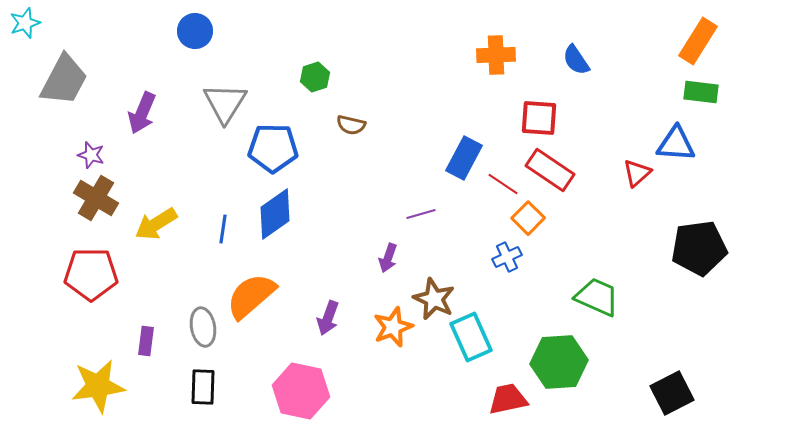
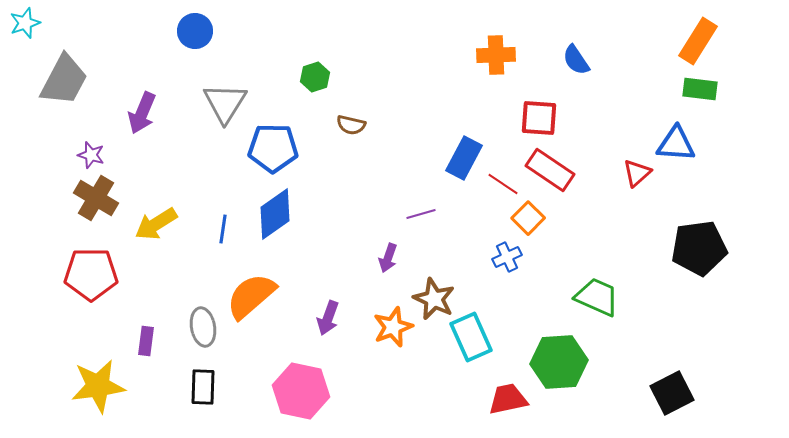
green rectangle at (701, 92): moved 1 px left, 3 px up
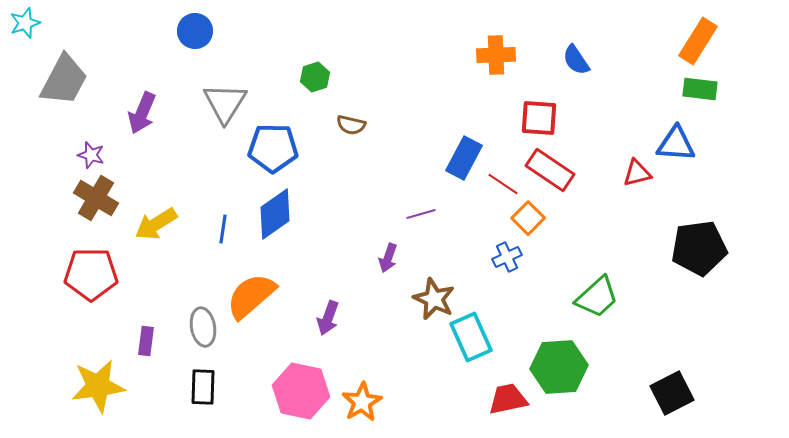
red triangle at (637, 173): rotated 28 degrees clockwise
green trapezoid at (597, 297): rotated 114 degrees clockwise
orange star at (393, 327): moved 31 px left, 75 px down; rotated 9 degrees counterclockwise
green hexagon at (559, 362): moved 5 px down
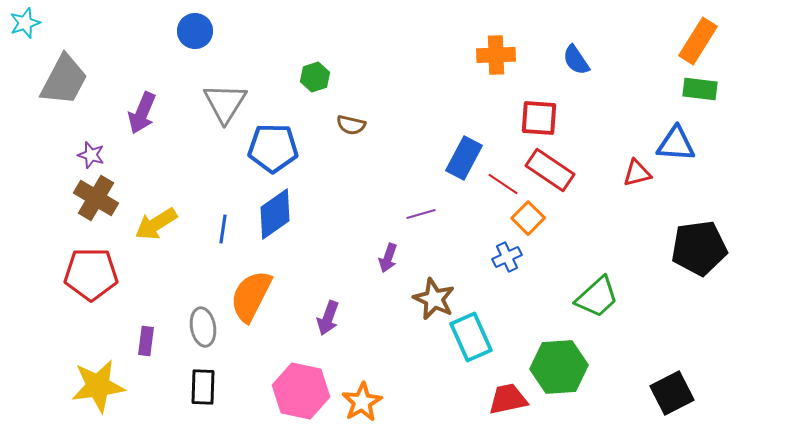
orange semicircle at (251, 296): rotated 22 degrees counterclockwise
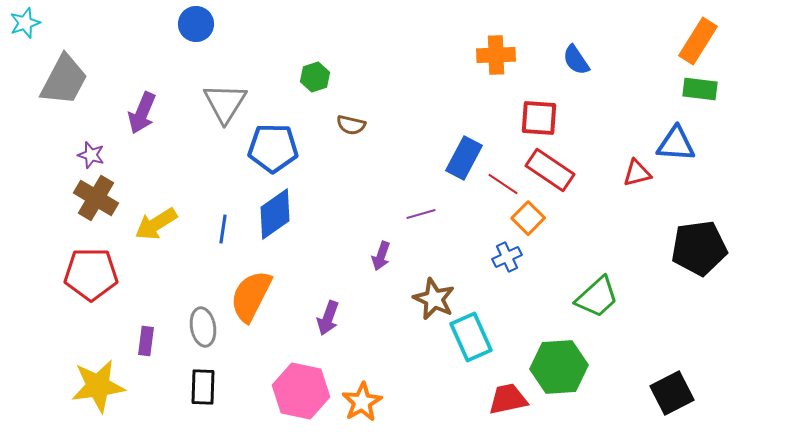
blue circle at (195, 31): moved 1 px right, 7 px up
purple arrow at (388, 258): moved 7 px left, 2 px up
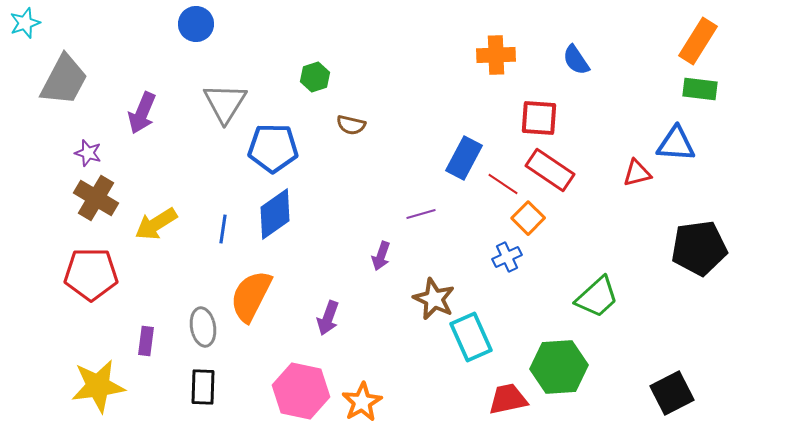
purple star at (91, 155): moved 3 px left, 2 px up
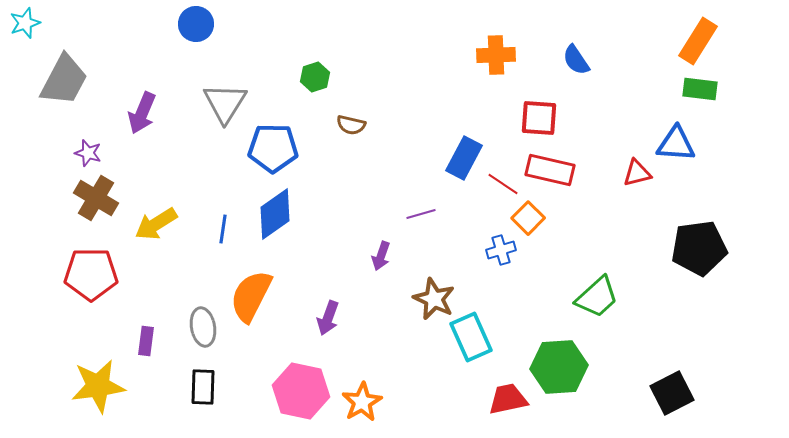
red rectangle at (550, 170): rotated 21 degrees counterclockwise
blue cross at (507, 257): moved 6 px left, 7 px up; rotated 8 degrees clockwise
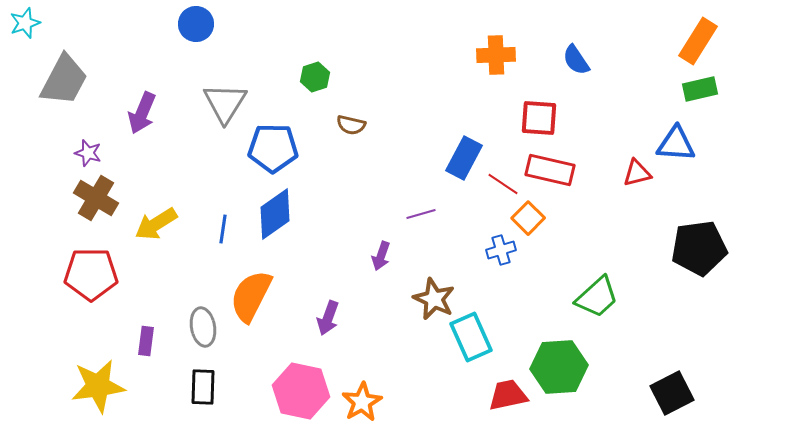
green rectangle at (700, 89): rotated 20 degrees counterclockwise
red trapezoid at (508, 399): moved 4 px up
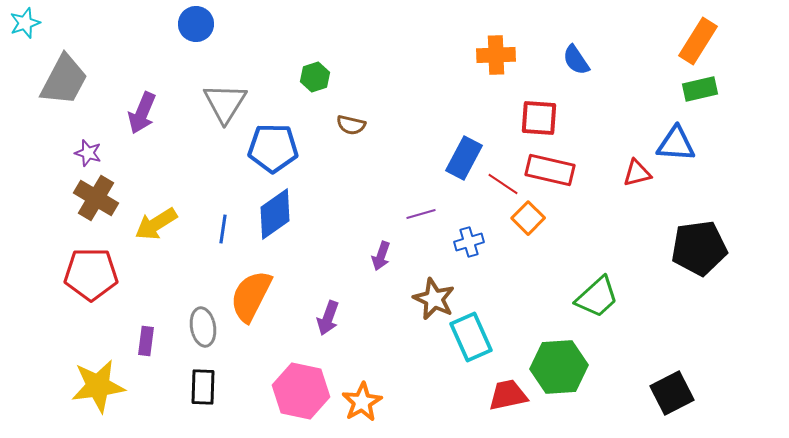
blue cross at (501, 250): moved 32 px left, 8 px up
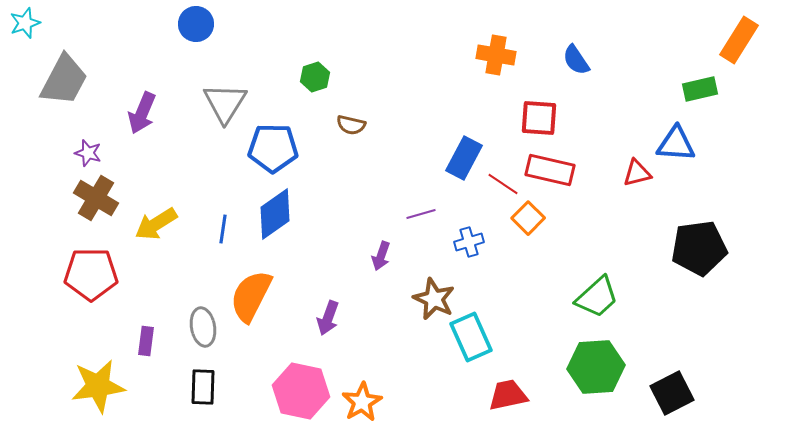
orange rectangle at (698, 41): moved 41 px right, 1 px up
orange cross at (496, 55): rotated 12 degrees clockwise
green hexagon at (559, 367): moved 37 px right
